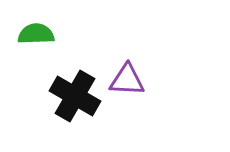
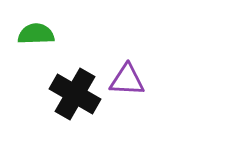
black cross: moved 2 px up
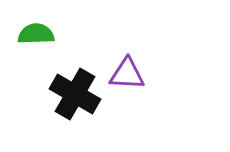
purple triangle: moved 6 px up
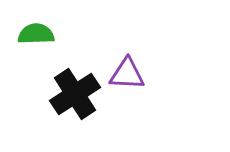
black cross: rotated 27 degrees clockwise
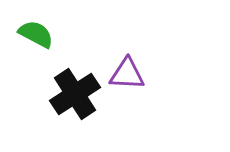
green semicircle: rotated 30 degrees clockwise
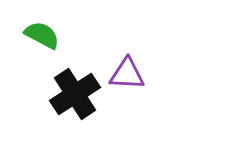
green semicircle: moved 6 px right, 1 px down
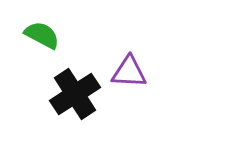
purple triangle: moved 2 px right, 2 px up
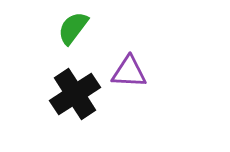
green semicircle: moved 31 px right, 7 px up; rotated 81 degrees counterclockwise
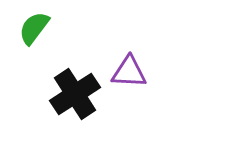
green semicircle: moved 39 px left
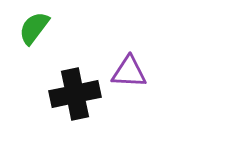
black cross: rotated 21 degrees clockwise
